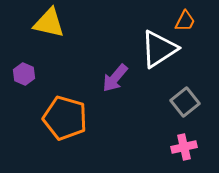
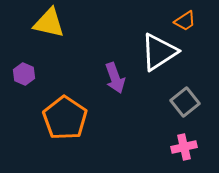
orange trapezoid: rotated 30 degrees clockwise
white triangle: moved 3 px down
purple arrow: rotated 60 degrees counterclockwise
orange pentagon: rotated 18 degrees clockwise
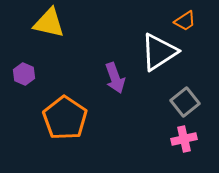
pink cross: moved 8 px up
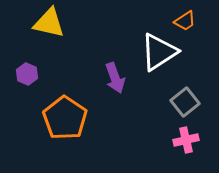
purple hexagon: moved 3 px right
pink cross: moved 2 px right, 1 px down
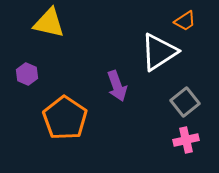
purple arrow: moved 2 px right, 8 px down
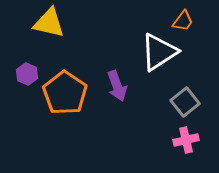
orange trapezoid: moved 2 px left; rotated 20 degrees counterclockwise
orange pentagon: moved 25 px up
